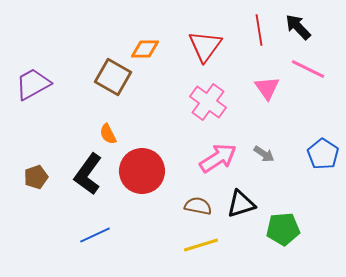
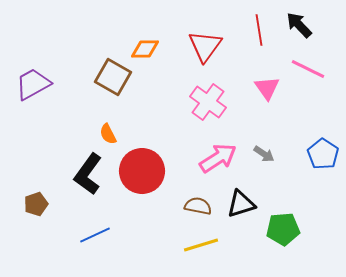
black arrow: moved 1 px right, 2 px up
brown pentagon: moved 27 px down
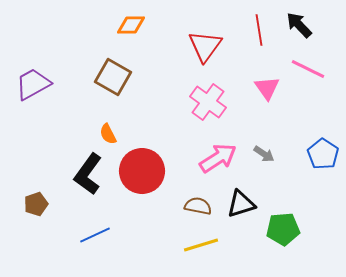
orange diamond: moved 14 px left, 24 px up
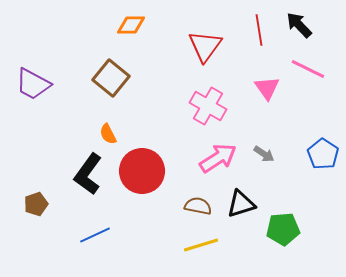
brown square: moved 2 px left, 1 px down; rotated 9 degrees clockwise
purple trapezoid: rotated 123 degrees counterclockwise
pink cross: moved 4 px down; rotated 6 degrees counterclockwise
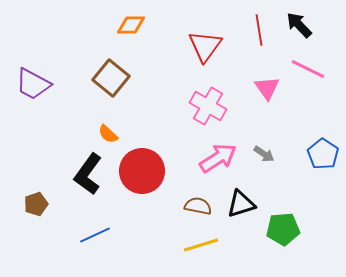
orange semicircle: rotated 20 degrees counterclockwise
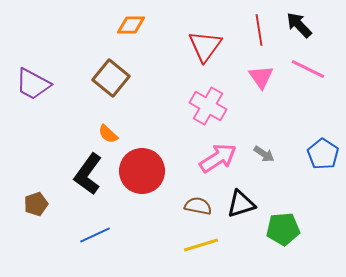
pink triangle: moved 6 px left, 11 px up
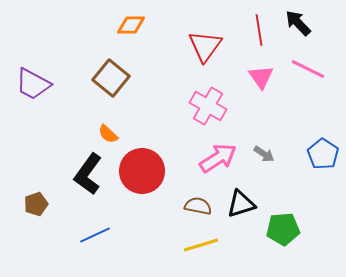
black arrow: moved 1 px left, 2 px up
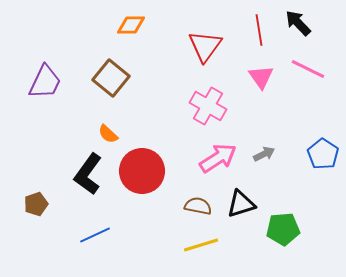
purple trapezoid: moved 12 px right, 2 px up; rotated 93 degrees counterclockwise
gray arrow: rotated 60 degrees counterclockwise
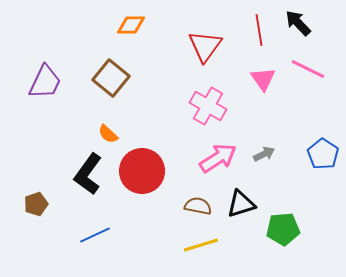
pink triangle: moved 2 px right, 2 px down
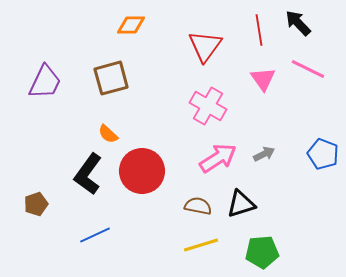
brown square: rotated 36 degrees clockwise
blue pentagon: rotated 12 degrees counterclockwise
green pentagon: moved 21 px left, 23 px down
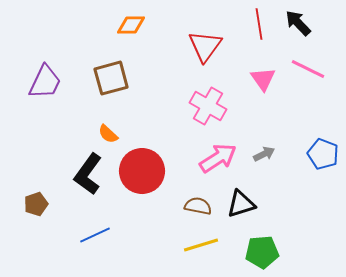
red line: moved 6 px up
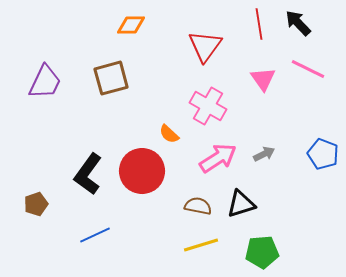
orange semicircle: moved 61 px right
